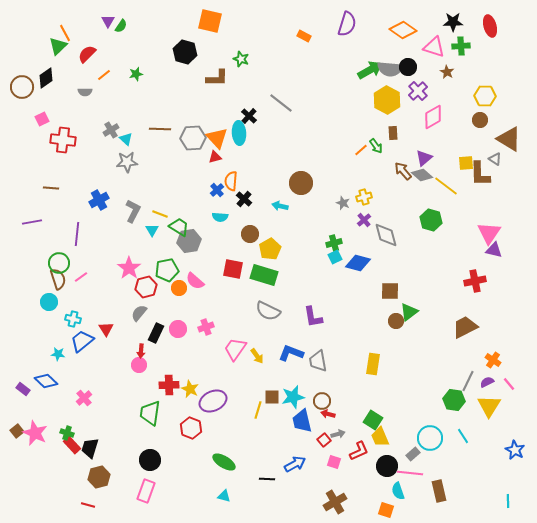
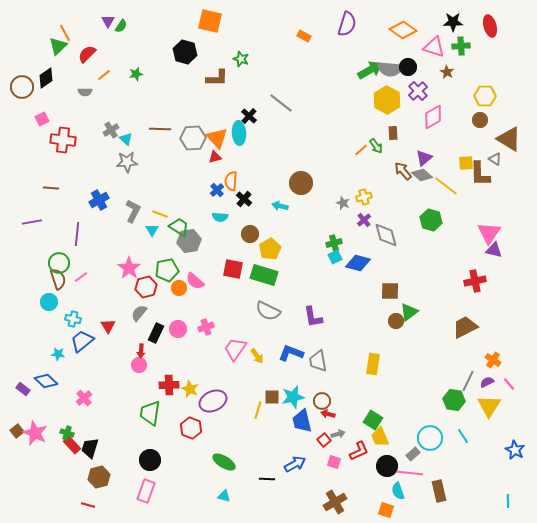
red triangle at (106, 329): moved 2 px right, 3 px up
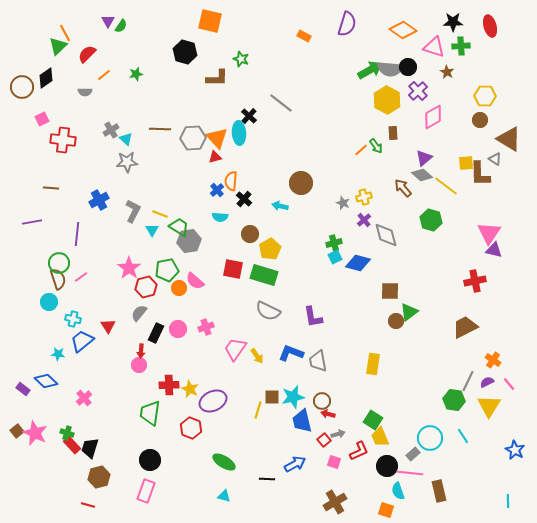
brown arrow at (403, 171): moved 17 px down
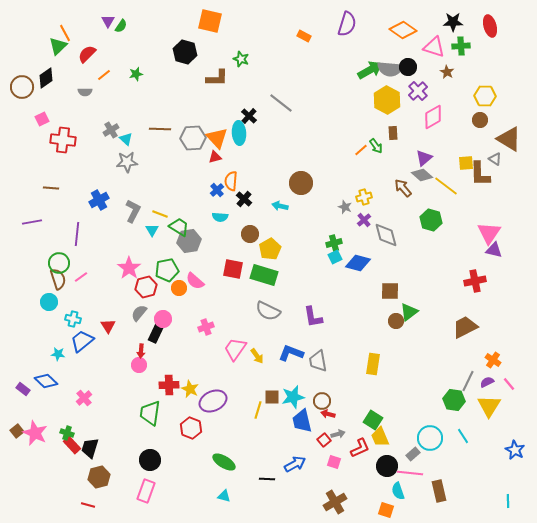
gray star at (343, 203): moved 2 px right, 4 px down
pink circle at (178, 329): moved 15 px left, 10 px up
red L-shape at (359, 451): moved 1 px right, 3 px up
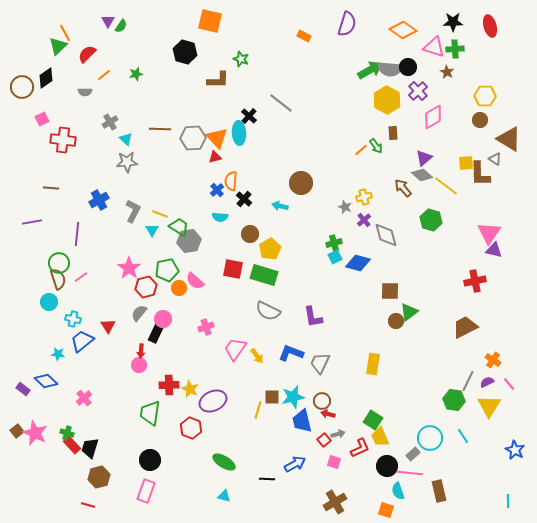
green cross at (461, 46): moved 6 px left, 3 px down
brown L-shape at (217, 78): moved 1 px right, 2 px down
gray cross at (111, 130): moved 1 px left, 8 px up
gray trapezoid at (318, 361): moved 2 px right, 2 px down; rotated 35 degrees clockwise
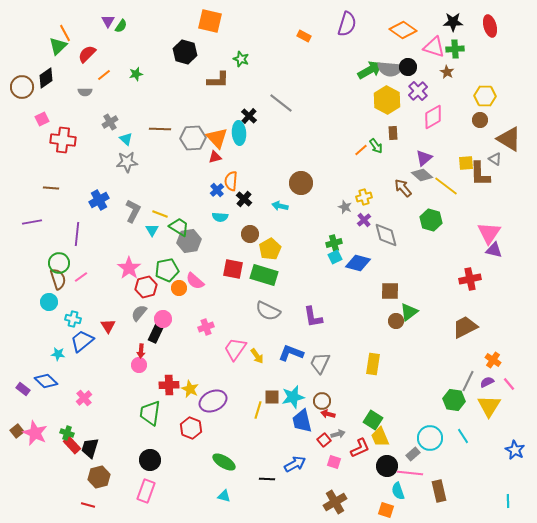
red cross at (475, 281): moved 5 px left, 2 px up
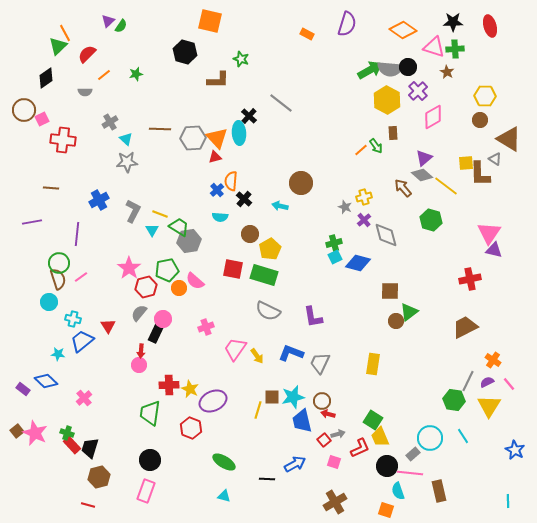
purple triangle at (108, 21): rotated 16 degrees clockwise
orange rectangle at (304, 36): moved 3 px right, 2 px up
brown circle at (22, 87): moved 2 px right, 23 px down
